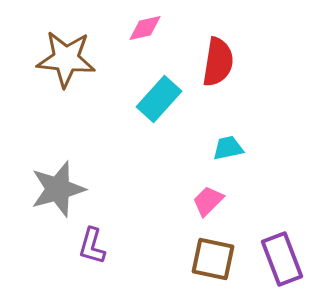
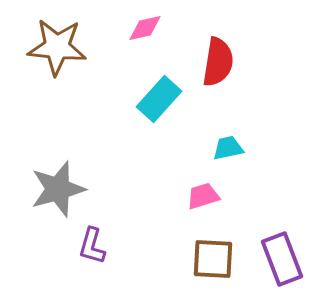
brown star: moved 9 px left, 12 px up
pink trapezoid: moved 5 px left, 5 px up; rotated 28 degrees clockwise
brown square: rotated 9 degrees counterclockwise
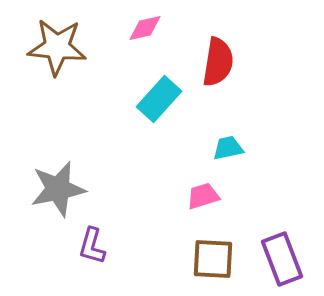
gray star: rotated 4 degrees clockwise
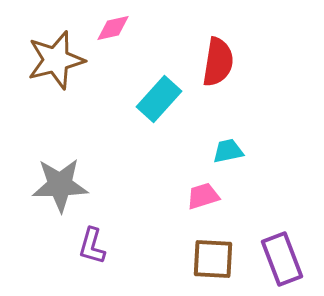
pink diamond: moved 32 px left
brown star: moved 1 px left, 13 px down; rotated 20 degrees counterclockwise
cyan trapezoid: moved 3 px down
gray star: moved 2 px right, 4 px up; rotated 10 degrees clockwise
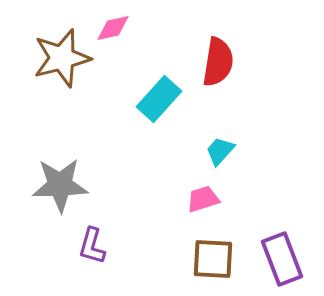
brown star: moved 6 px right, 2 px up
cyan trapezoid: moved 8 px left; rotated 36 degrees counterclockwise
pink trapezoid: moved 3 px down
